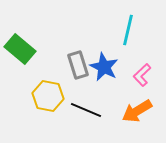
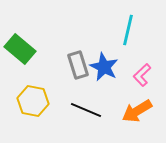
yellow hexagon: moved 15 px left, 5 px down
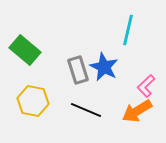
green rectangle: moved 5 px right, 1 px down
gray rectangle: moved 5 px down
pink L-shape: moved 4 px right, 11 px down
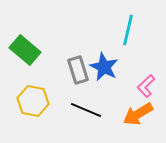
orange arrow: moved 1 px right, 3 px down
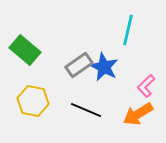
gray rectangle: moved 1 px right, 5 px up; rotated 72 degrees clockwise
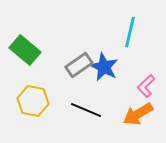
cyan line: moved 2 px right, 2 px down
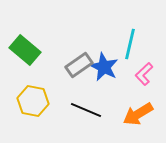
cyan line: moved 12 px down
pink L-shape: moved 2 px left, 12 px up
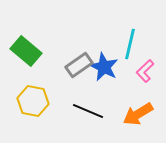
green rectangle: moved 1 px right, 1 px down
pink L-shape: moved 1 px right, 3 px up
black line: moved 2 px right, 1 px down
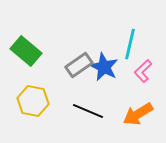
pink L-shape: moved 2 px left
